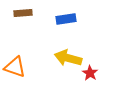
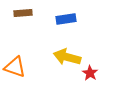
yellow arrow: moved 1 px left, 1 px up
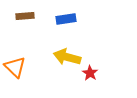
brown rectangle: moved 2 px right, 3 px down
orange triangle: rotated 25 degrees clockwise
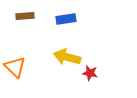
red star: rotated 21 degrees counterclockwise
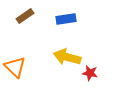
brown rectangle: rotated 30 degrees counterclockwise
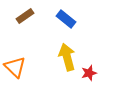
blue rectangle: rotated 48 degrees clockwise
yellow arrow: rotated 60 degrees clockwise
red star: moved 1 px left; rotated 28 degrees counterclockwise
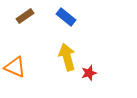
blue rectangle: moved 2 px up
orange triangle: rotated 20 degrees counterclockwise
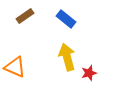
blue rectangle: moved 2 px down
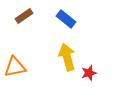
brown rectangle: moved 1 px left
orange triangle: rotated 35 degrees counterclockwise
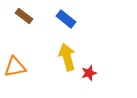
brown rectangle: rotated 72 degrees clockwise
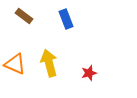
blue rectangle: rotated 30 degrees clockwise
yellow arrow: moved 18 px left, 6 px down
orange triangle: moved 3 px up; rotated 35 degrees clockwise
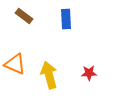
blue rectangle: rotated 18 degrees clockwise
yellow arrow: moved 12 px down
red star: rotated 14 degrees clockwise
